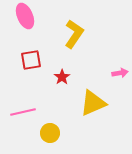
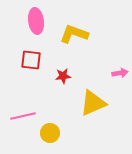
pink ellipse: moved 11 px right, 5 px down; rotated 15 degrees clockwise
yellow L-shape: rotated 104 degrees counterclockwise
red square: rotated 15 degrees clockwise
red star: moved 1 px right, 1 px up; rotated 28 degrees clockwise
pink line: moved 4 px down
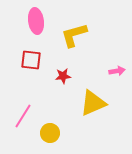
yellow L-shape: moved 1 px down; rotated 36 degrees counterclockwise
pink arrow: moved 3 px left, 2 px up
pink line: rotated 45 degrees counterclockwise
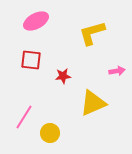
pink ellipse: rotated 70 degrees clockwise
yellow L-shape: moved 18 px right, 2 px up
pink line: moved 1 px right, 1 px down
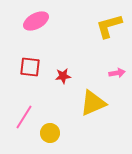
yellow L-shape: moved 17 px right, 7 px up
red square: moved 1 px left, 7 px down
pink arrow: moved 2 px down
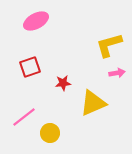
yellow L-shape: moved 19 px down
red square: rotated 25 degrees counterclockwise
red star: moved 7 px down
pink line: rotated 20 degrees clockwise
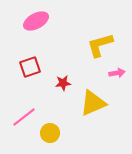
yellow L-shape: moved 9 px left
